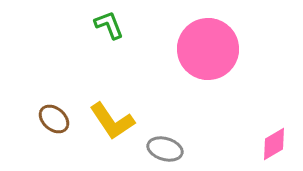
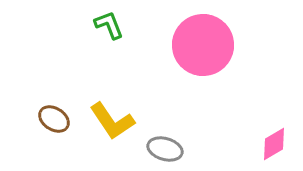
pink circle: moved 5 px left, 4 px up
brown ellipse: rotated 8 degrees counterclockwise
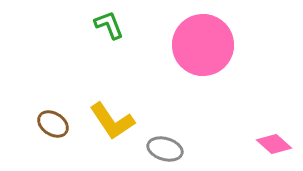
brown ellipse: moved 1 px left, 5 px down
pink diamond: rotated 72 degrees clockwise
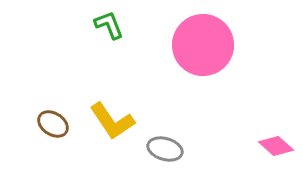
pink diamond: moved 2 px right, 2 px down
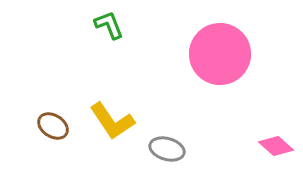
pink circle: moved 17 px right, 9 px down
brown ellipse: moved 2 px down
gray ellipse: moved 2 px right
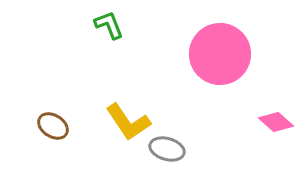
yellow L-shape: moved 16 px right, 1 px down
pink diamond: moved 24 px up
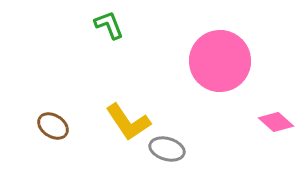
pink circle: moved 7 px down
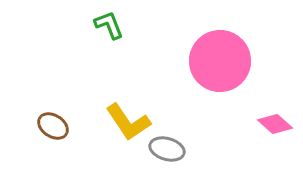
pink diamond: moved 1 px left, 2 px down
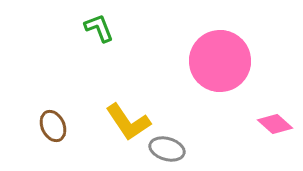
green L-shape: moved 10 px left, 3 px down
brown ellipse: rotated 32 degrees clockwise
